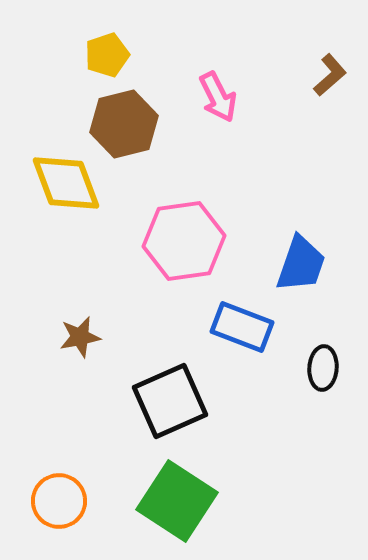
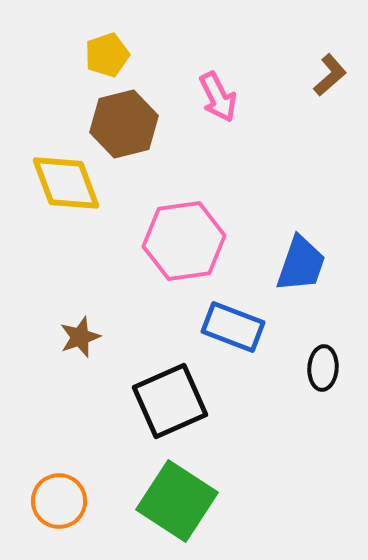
blue rectangle: moved 9 px left
brown star: rotated 9 degrees counterclockwise
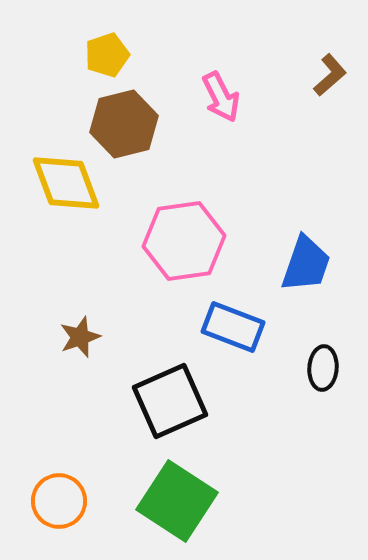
pink arrow: moved 3 px right
blue trapezoid: moved 5 px right
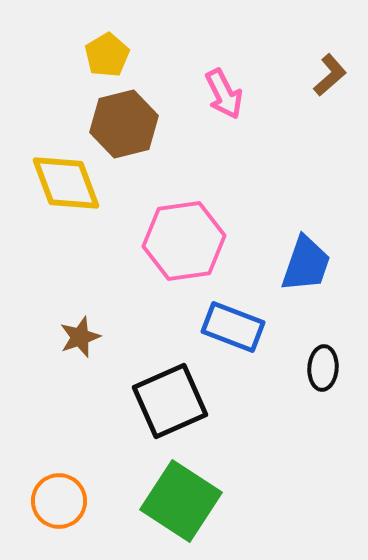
yellow pentagon: rotated 12 degrees counterclockwise
pink arrow: moved 3 px right, 3 px up
green square: moved 4 px right
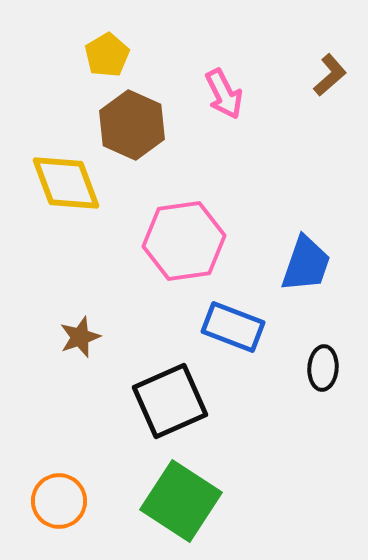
brown hexagon: moved 8 px right, 1 px down; rotated 22 degrees counterclockwise
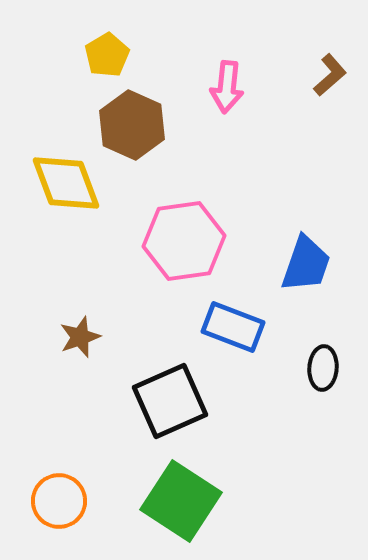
pink arrow: moved 3 px right, 7 px up; rotated 33 degrees clockwise
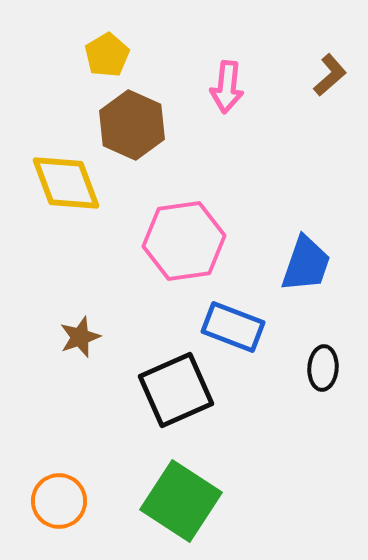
black square: moved 6 px right, 11 px up
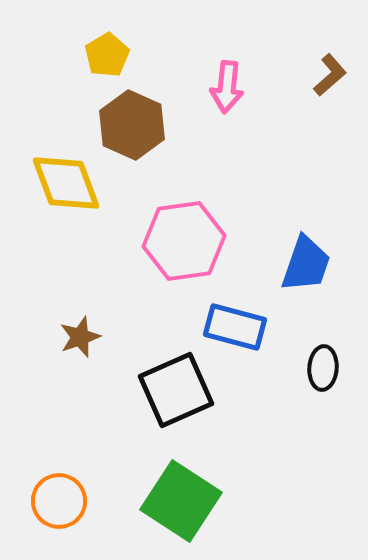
blue rectangle: moved 2 px right; rotated 6 degrees counterclockwise
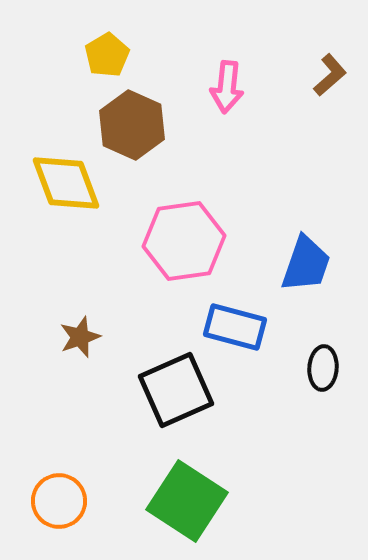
green square: moved 6 px right
